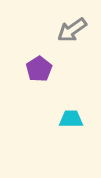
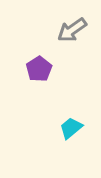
cyan trapezoid: moved 9 px down; rotated 40 degrees counterclockwise
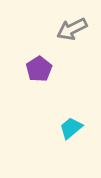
gray arrow: moved 1 px up; rotated 8 degrees clockwise
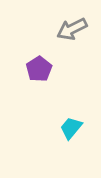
cyan trapezoid: rotated 10 degrees counterclockwise
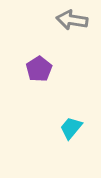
gray arrow: moved 9 px up; rotated 36 degrees clockwise
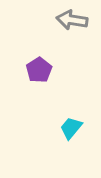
purple pentagon: moved 1 px down
